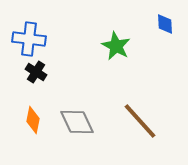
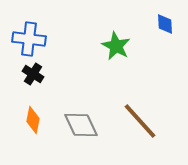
black cross: moved 3 px left, 2 px down
gray diamond: moved 4 px right, 3 px down
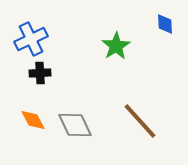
blue cross: moved 2 px right; rotated 32 degrees counterclockwise
green star: rotated 12 degrees clockwise
black cross: moved 7 px right, 1 px up; rotated 35 degrees counterclockwise
orange diamond: rotated 40 degrees counterclockwise
gray diamond: moved 6 px left
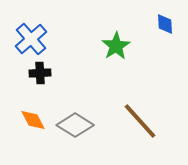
blue cross: rotated 16 degrees counterclockwise
gray diamond: rotated 33 degrees counterclockwise
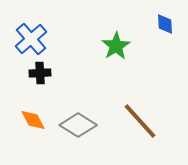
gray diamond: moved 3 px right
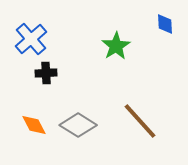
black cross: moved 6 px right
orange diamond: moved 1 px right, 5 px down
